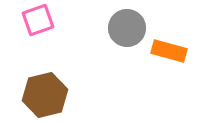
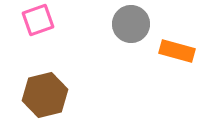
gray circle: moved 4 px right, 4 px up
orange rectangle: moved 8 px right
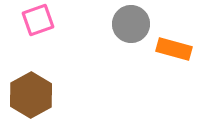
orange rectangle: moved 3 px left, 2 px up
brown hexagon: moved 14 px left; rotated 15 degrees counterclockwise
